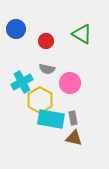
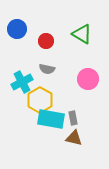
blue circle: moved 1 px right
pink circle: moved 18 px right, 4 px up
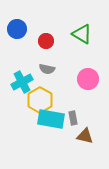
brown triangle: moved 11 px right, 2 px up
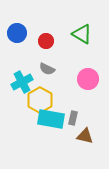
blue circle: moved 4 px down
gray semicircle: rotated 14 degrees clockwise
gray rectangle: rotated 24 degrees clockwise
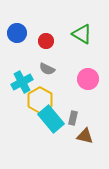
cyan rectangle: rotated 40 degrees clockwise
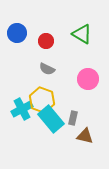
cyan cross: moved 27 px down
yellow hexagon: moved 2 px right; rotated 10 degrees counterclockwise
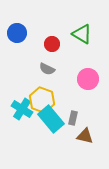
red circle: moved 6 px right, 3 px down
cyan cross: rotated 30 degrees counterclockwise
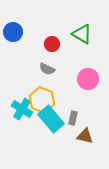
blue circle: moved 4 px left, 1 px up
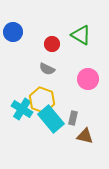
green triangle: moved 1 px left, 1 px down
